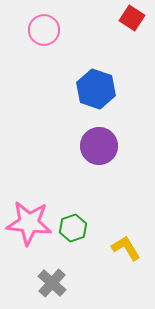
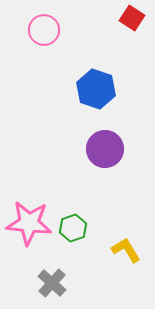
purple circle: moved 6 px right, 3 px down
yellow L-shape: moved 2 px down
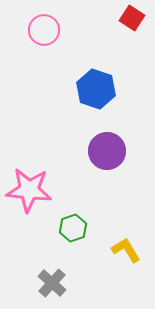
purple circle: moved 2 px right, 2 px down
pink star: moved 33 px up
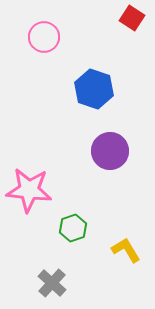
pink circle: moved 7 px down
blue hexagon: moved 2 px left
purple circle: moved 3 px right
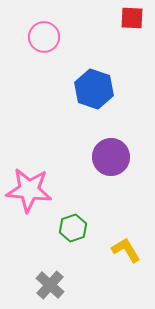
red square: rotated 30 degrees counterclockwise
purple circle: moved 1 px right, 6 px down
gray cross: moved 2 px left, 2 px down
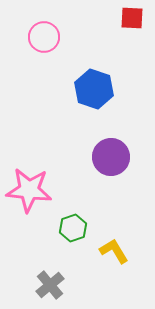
yellow L-shape: moved 12 px left, 1 px down
gray cross: rotated 8 degrees clockwise
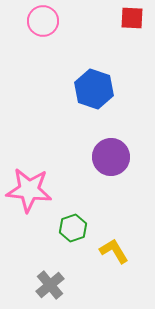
pink circle: moved 1 px left, 16 px up
